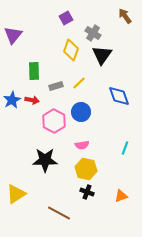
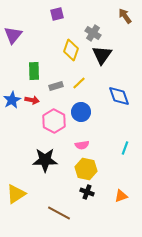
purple square: moved 9 px left, 4 px up; rotated 16 degrees clockwise
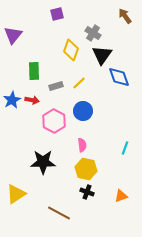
blue diamond: moved 19 px up
blue circle: moved 2 px right, 1 px up
pink semicircle: rotated 88 degrees counterclockwise
black star: moved 2 px left, 2 px down
